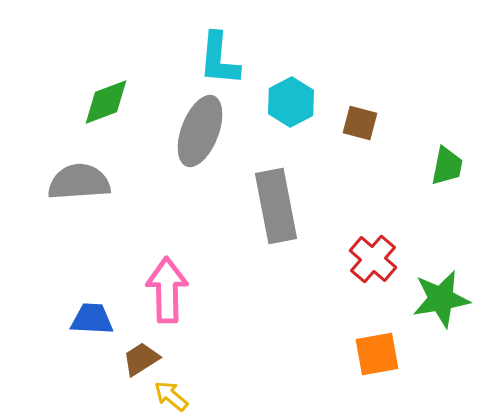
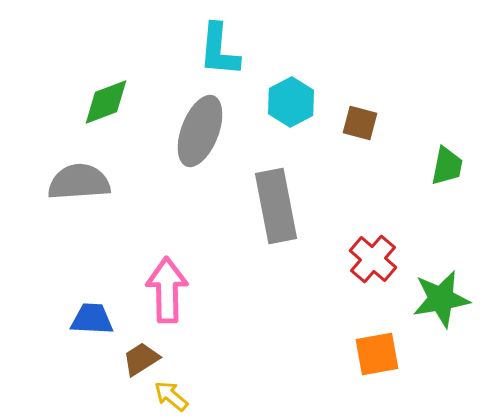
cyan L-shape: moved 9 px up
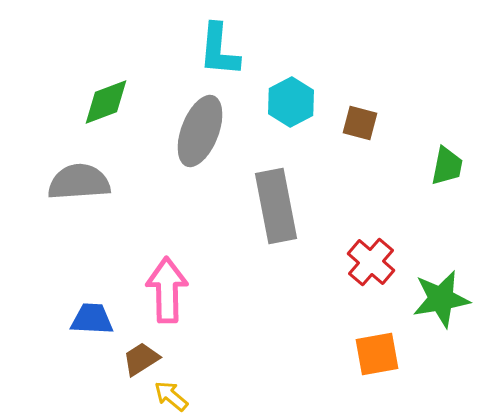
red cross: moved 2 px left, 3 px down
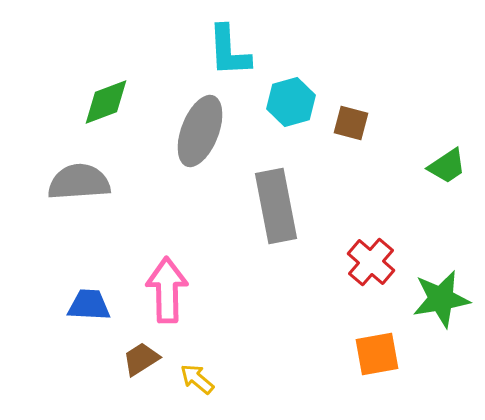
cyan L-shape: moved 10 px right, 1 px down; rotated 8 degrees counterclockwise
cyan hexagon: rotated 12 degrees clockwise
brown square: moved 9 px left
green trapezoid: rotated 45 degrees clockwise
blue trapezoid: moved 3 px left, 14 px up
yellow arrow: moved 26 px right, 17 px up
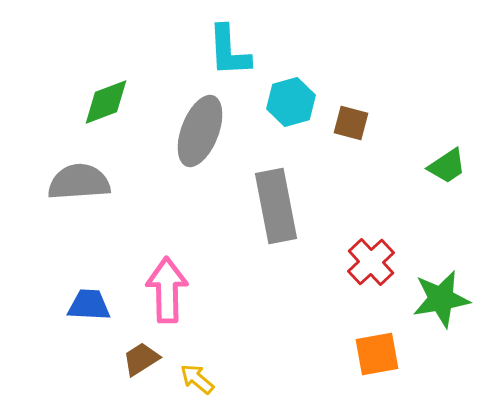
red cross: rotated 6 degrees clockwise
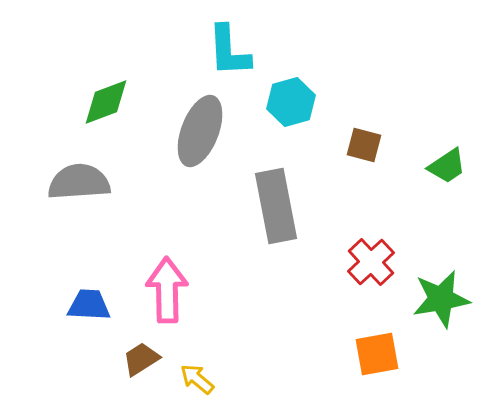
brown square: moved 13 px right, 22 px down
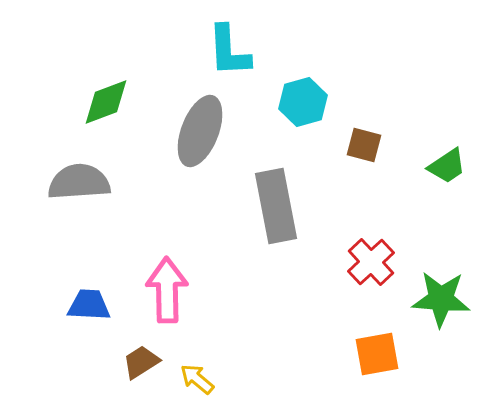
cyan hexagon: moved 12 px right
green star: rotated 14 degrees clockwise
brown trapezoid: moved 3 px down
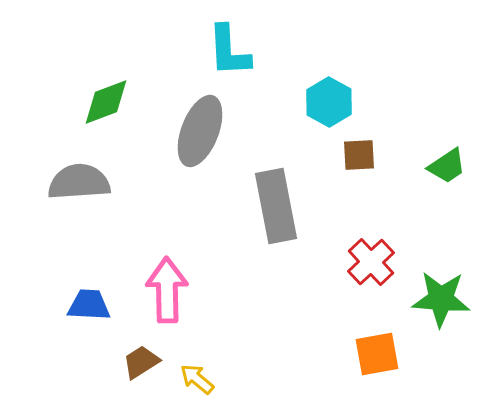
cyan hexagon: moved 26 px right; rotated 15 degrees counterclockwise
brown square: moved 5 px left, 10 px down; rotated 18 degrees counterclockwise
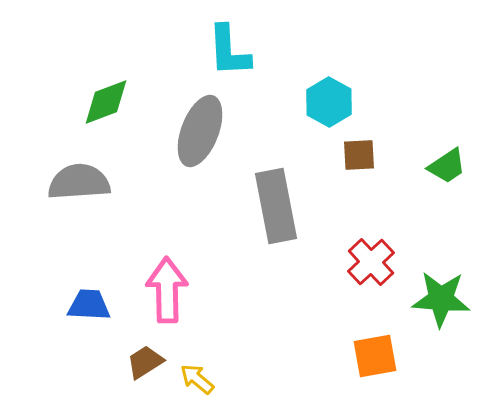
orange square: moved 2 px left, 2 px down
brown trapezoid: moved 4 px right
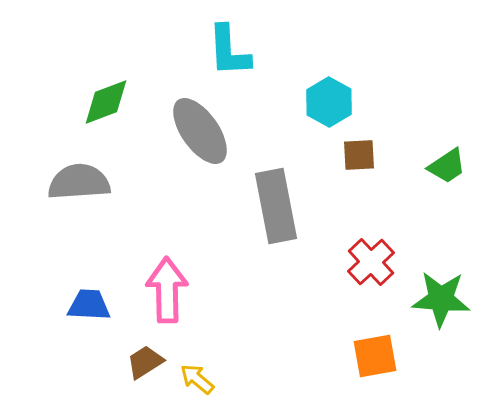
gray ellipse: rotated 56 degrees counterclockwise
